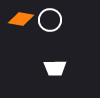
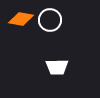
white trapezoid: moved 2 px right, 1 px up
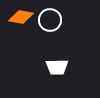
orange diamond: moved 2 px up
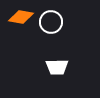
white circle: moved 1 px right, 2 px down
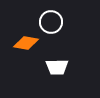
orange diamond: moved 5 px right, 26 px down
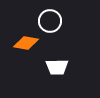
white circle: moved 1 px left, 1 px up
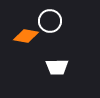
orange diamond: moved 7 px up
